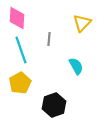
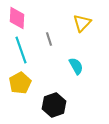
gray line: rotated 24 degrees counterclockwise
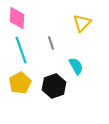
gray line: moved 2 px right, 4 px down
black hexagon: moved 19 px up
